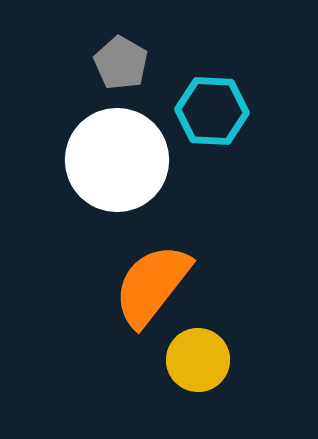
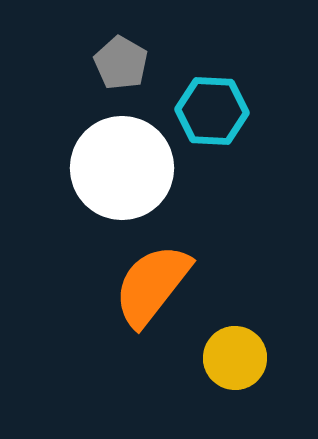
white circle: moved 5 px right, 8 px down
yellow circle: moved 37 px right, 2 px up
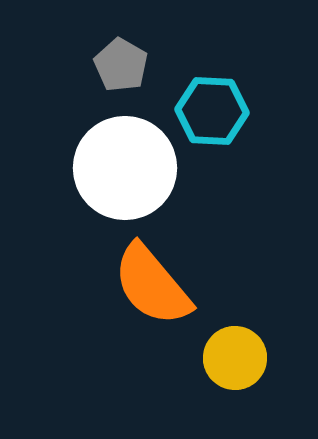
gray pentagon: moved 2 px down
white circle: moved 3 px right
orange semicircle: rotated 78 degrees counterclockwise
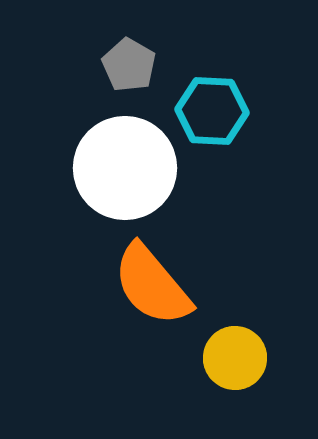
gray pentagon: moved 8 px right
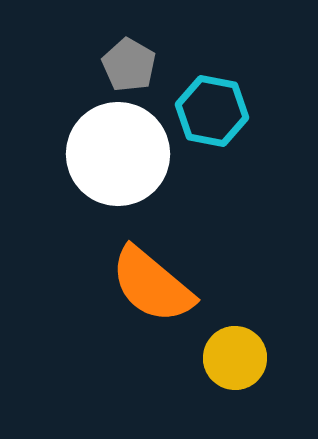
cyan hexagon: rotated 8 degrees clockwise
white circle: moved 7 px left, 14 px up
orange semicircle: rotated 10 degrees counterclockwise
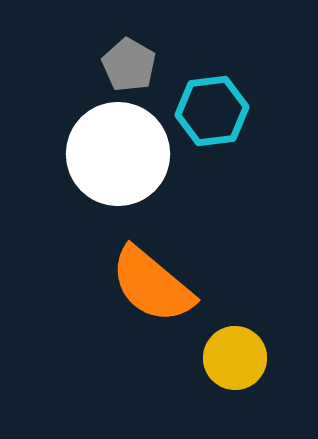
cyan hexagon: rotated 18 degrees counterclockwise
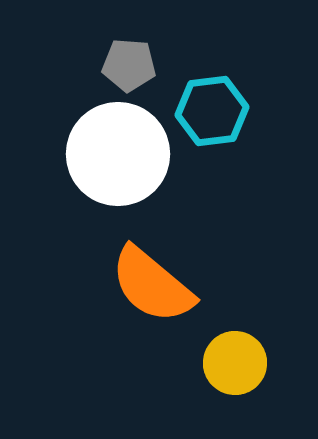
gray pentagon: rotated 26 degrees counterclockwise
yellow circle: moved 5 px down
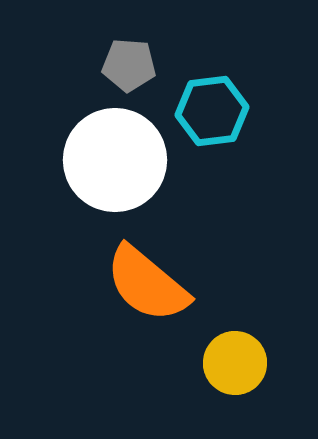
white circle: moved 3 px left, 6 px down
orange semicircle: moved 5 px left, 1 px up
